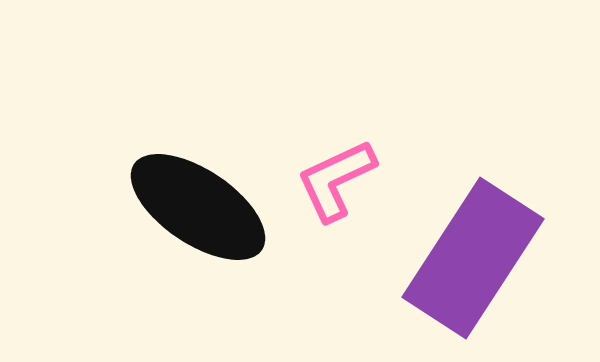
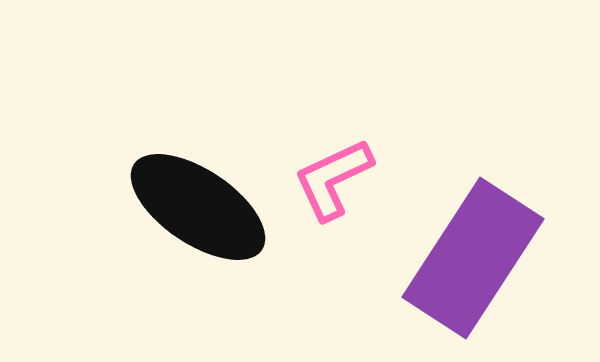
pink L-shape: moved 3 px left, 1 px up
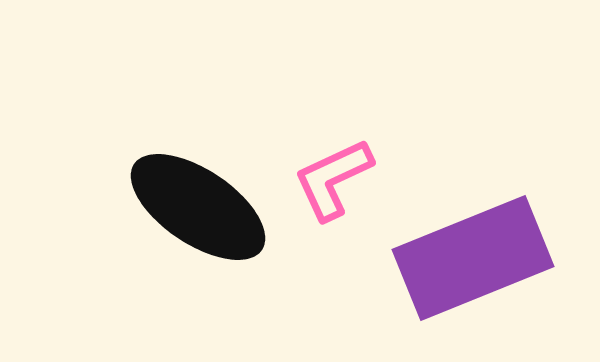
purple rectangle: rotated 35 degrees clockwise
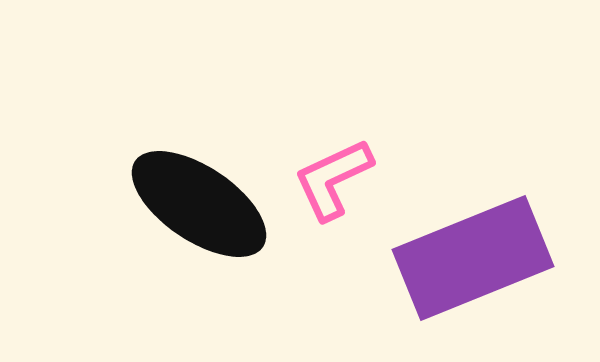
black ellipse: moved 1 px right, 3 px up
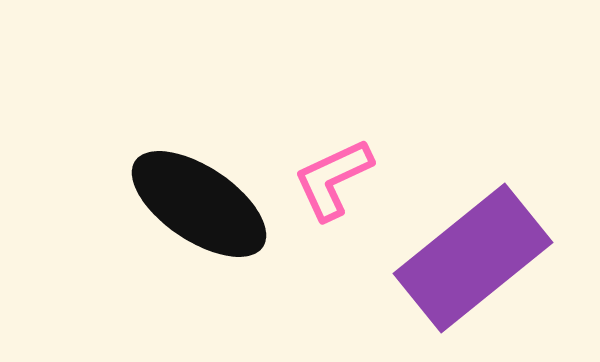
purple rectangle: rotated 17 degrees counterclockwise
